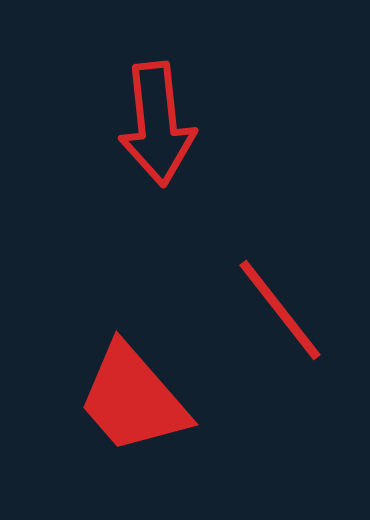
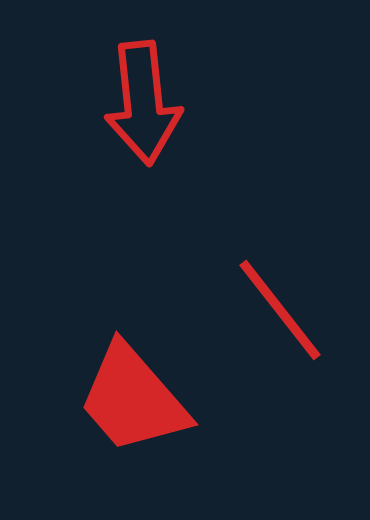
red arrow: moved 14 px left, 21 px up
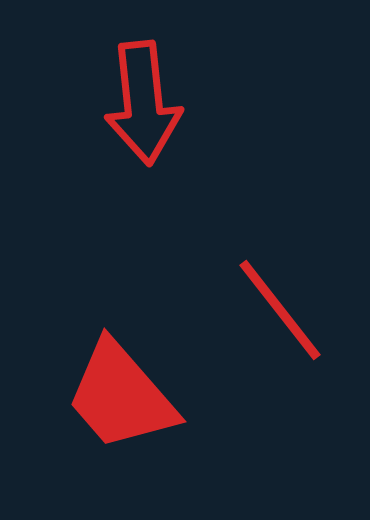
red trapezoid: moved 12 px left, 3 px up
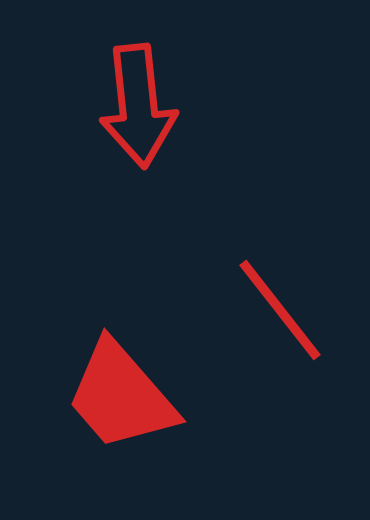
red arrow: moved 5 px left, 3 px down
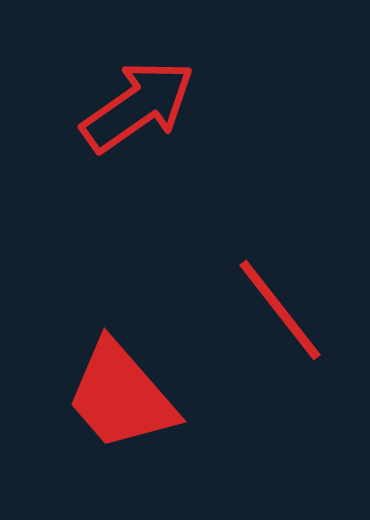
red arrow: rotated 119 degrees counterclockwise
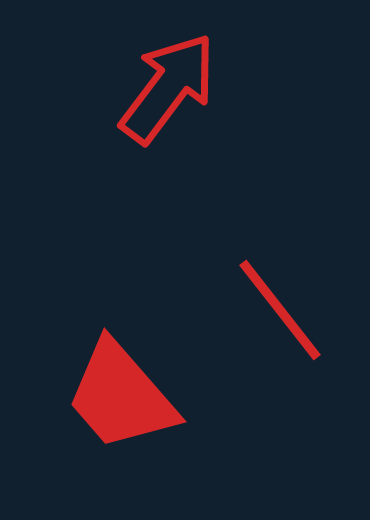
red arrow: moved 30 px right, 18 px up; rotated 18 degrees counterclockwise
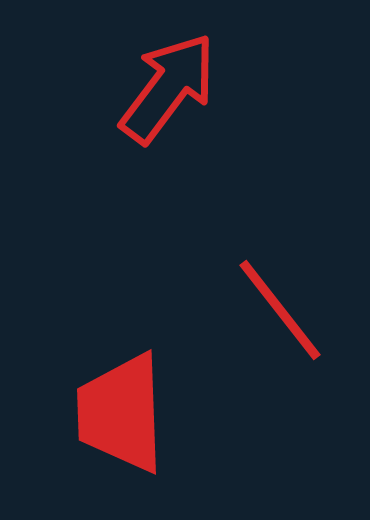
red trapezoid: moved 17 px down; rotated 39 degrees clockwise
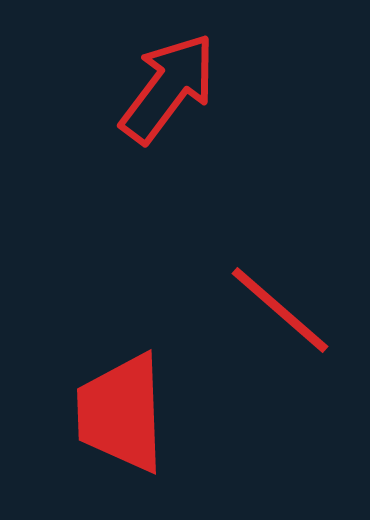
red line: rotated 11 degrees counterclockwise
